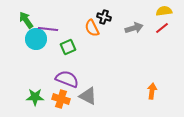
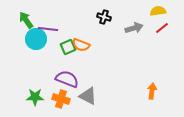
yellow semicircle: moved 6 px left
orange semicircle: moved 11 px left, 17 px down; rotated 42 degrees counterclockwise
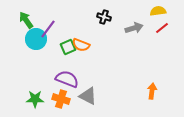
purple line: rotated 60 degrees counterclockwise
green star: moved 2 px down
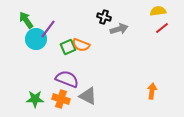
gray arrow: moved 15 px left, 1 px down
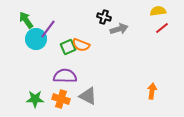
purple semicircle: moved 2 px left, 3 px up; rotated 20 degrees counterclockwise
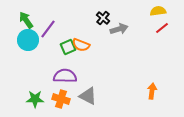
black cross: moved 1 px left, 1 px down; rotated 24 degrees clockwise
cyan circle: moved 8 px left, 1 px down
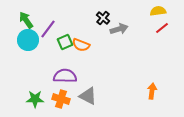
green square: moved 3 px left, 5 px up
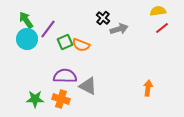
cyan circle: moved 1 px left, 1 px up
orange arrow: moved 4 px left, 3 px up
gray triangle: moved 10 px up
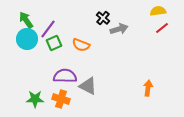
green square: moved 11 px left, 1 px down
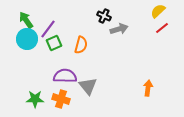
yellow semicircle: rotated 35 degrees counterclockwise
black cross: moved 1 px right, 2 px up; rotated 16 degrees counterclockwise
orange semicircle: rotated 96 degrees counterclockwise
gray triangle: rotated 24 degrees clockwise
